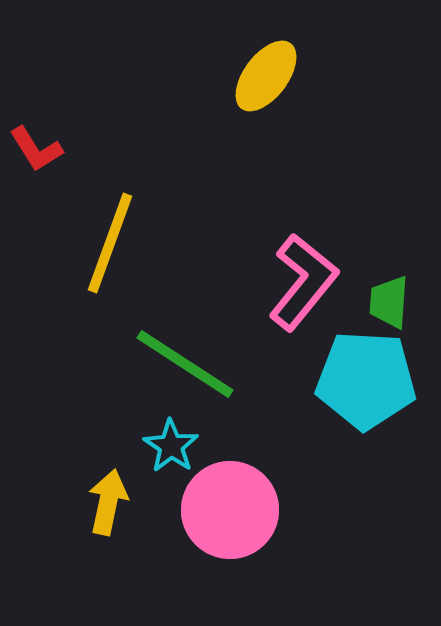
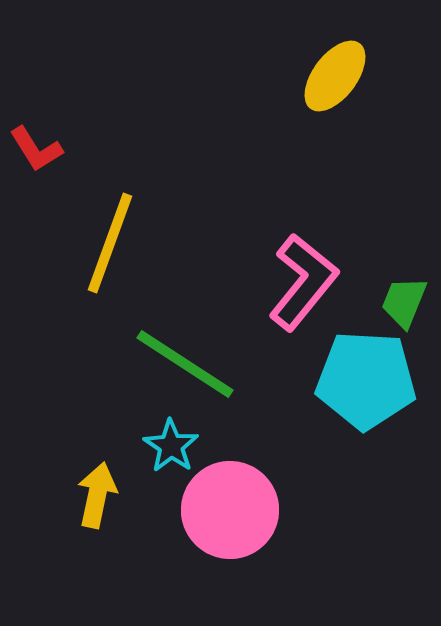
yellow ellipse: moved 69 px right
green trapezoid: moved 15 px right; rotated 18 degrees clockwise
yellow arrow: moved 11 px left, 7 px up
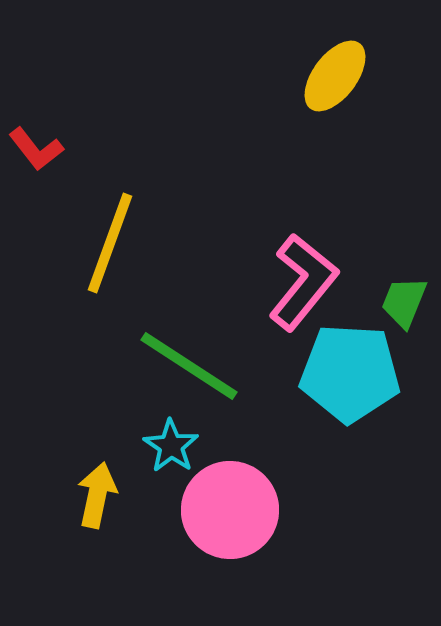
red L-shape: rotated 6 degrees counterclockwise
green line: moved 4 px right, 2 px down
cyan pentagon: moved 16 px left, 7 px up
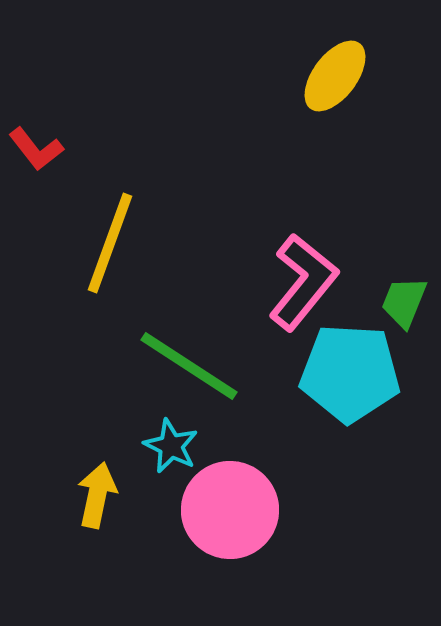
cyan star: rotated 8 degrees counterclockwise
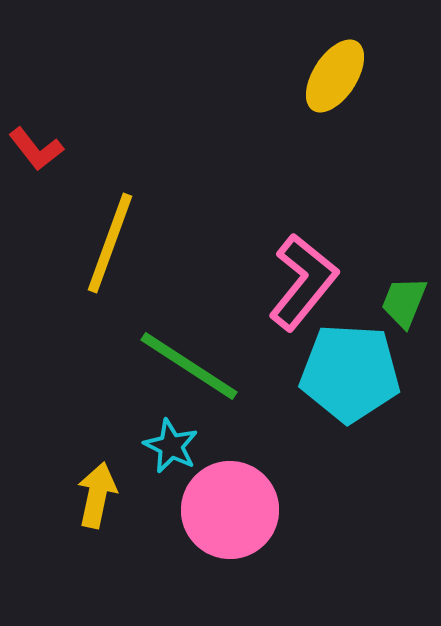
yellow ellipse: rotated 4 degrees counterclockwise
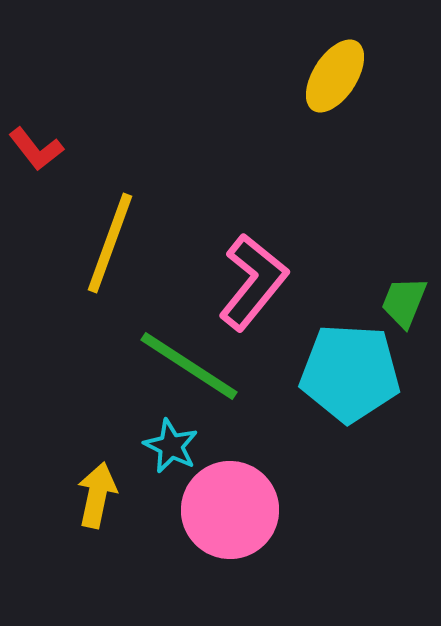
pink L-shape: moved 50 px left
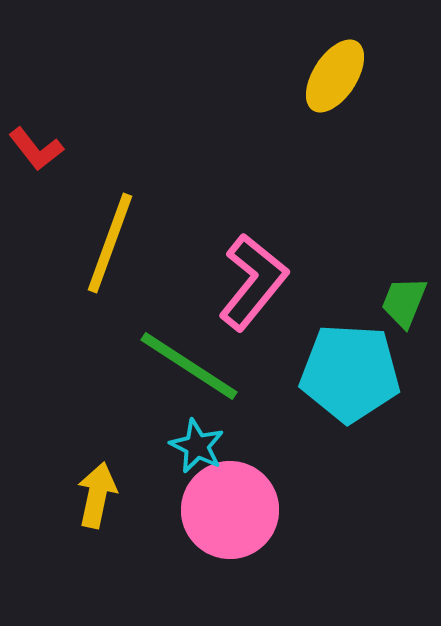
cyan star: moved 26 px right
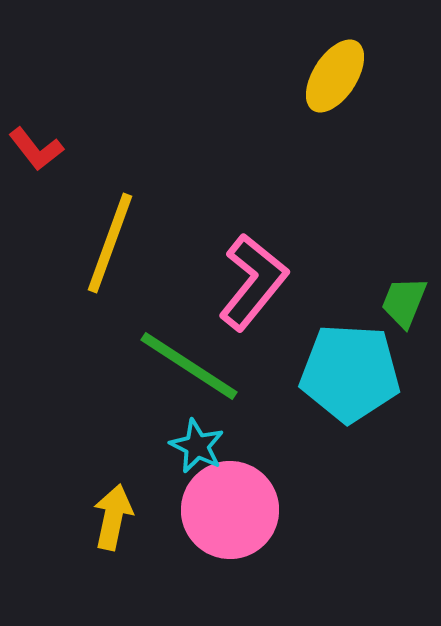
yellow arrow: moved 16 px right, 22 px down
